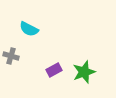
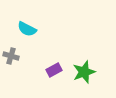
cyan semicircle: moved 2 px left
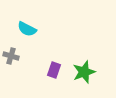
purple rectangle: rotated 42 degrees counterclockwise
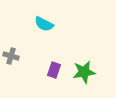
cyan semicircle: moved 17 px right, 5 px up
green star: rotated 10 degrees clockwise
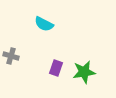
purple rectangle: moved 2 px right, 2 px up
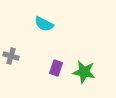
green star: rotated 20 degrees clockwise
